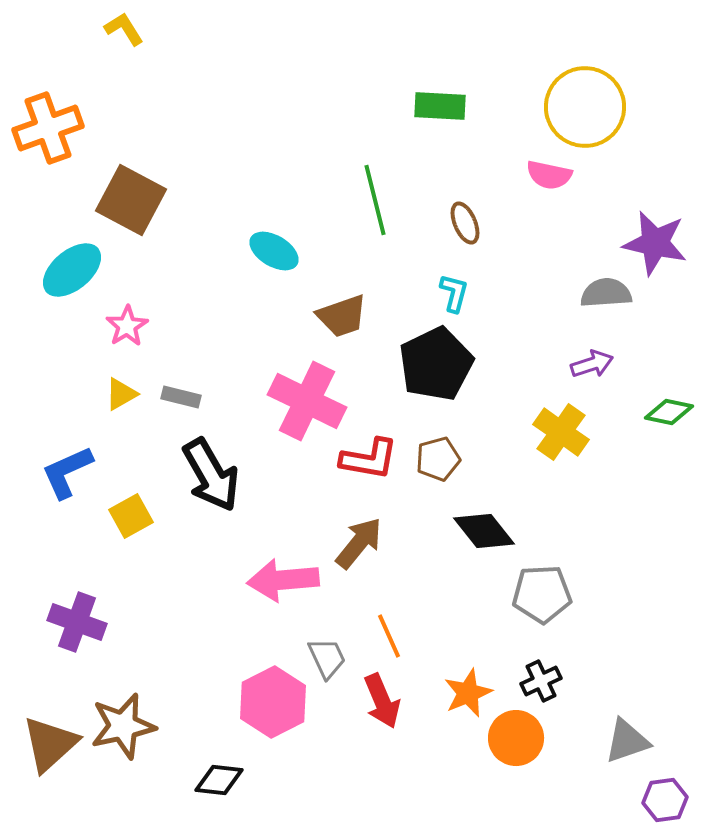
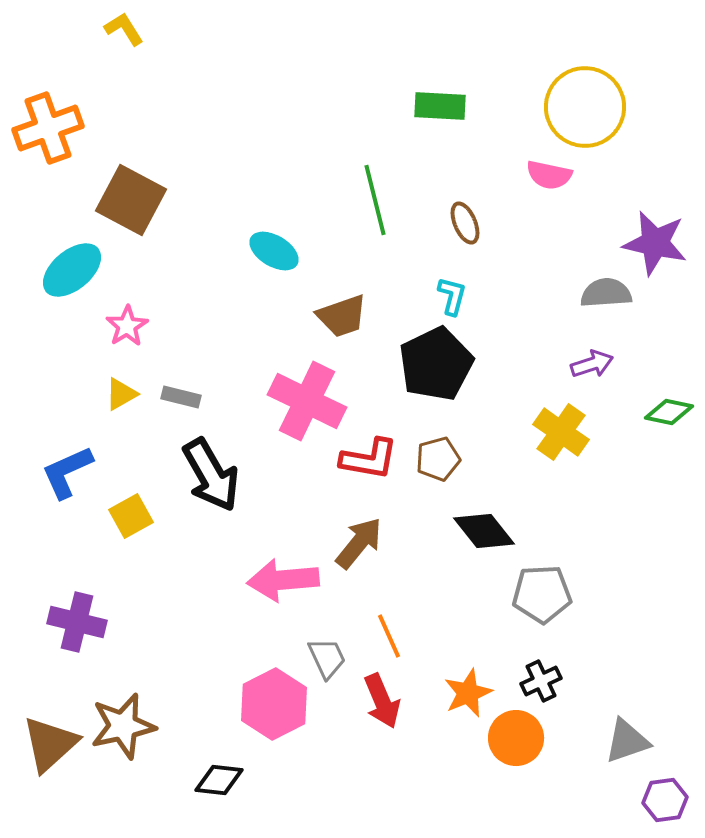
cyan L-shape at (454, 293): moved 2 px left, 3 px down
purple cross at (77, 622): rotated 6 degrees counterclockwise
pink hexagon at (273, 702): moved 1 px right, 2 px down
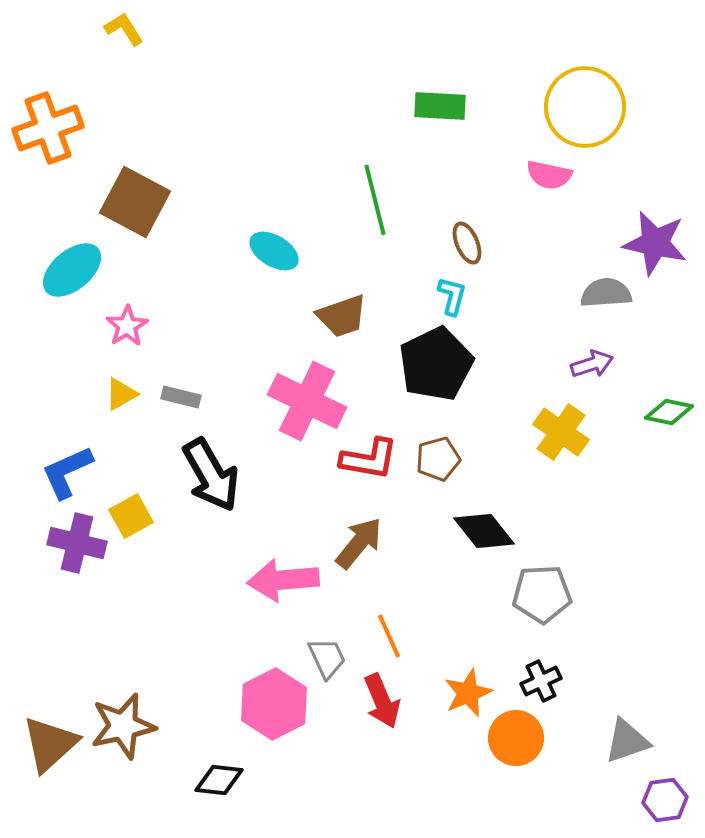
brown square at (131, 200): moved 4 px right, 2 px down
brown ellipse at (465, 223): moved 2 px right, 20 px down
purple cross at (77, 622): moved 79 px up
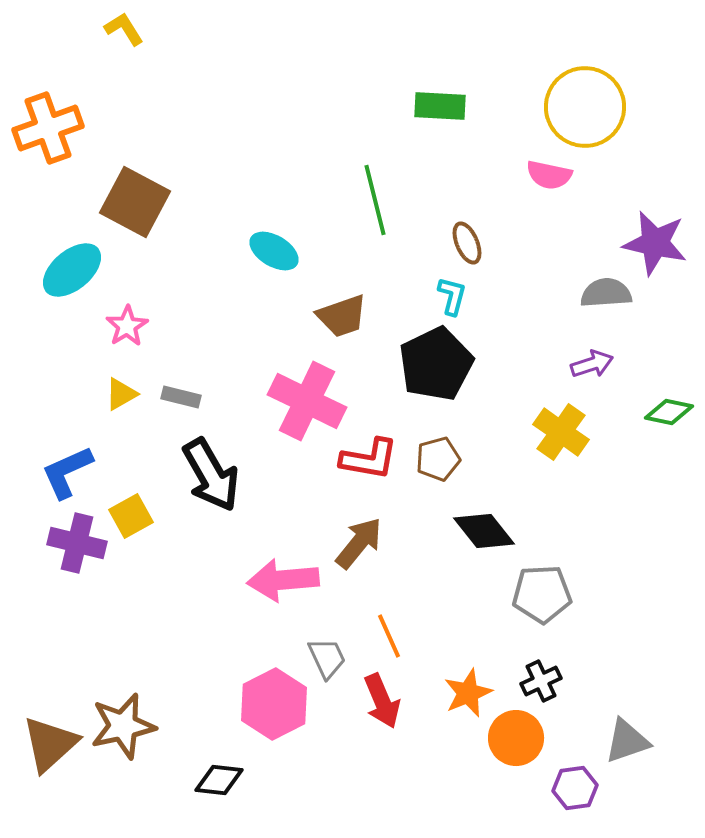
purple hexagon at (665, 800): moved 90 px left, 12 px up
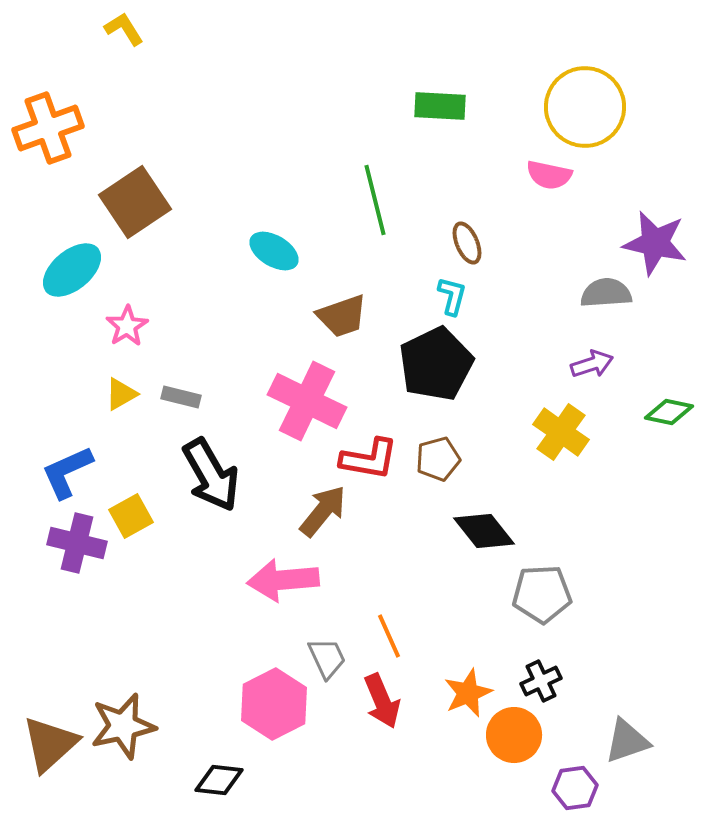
brown square at (135, 202): rotated 28 degrees clockwise
brown arrow at (359, 543): moved 36 px left, 32 px up
orange circle at (516, 738): moved 2 px left, 3 px up
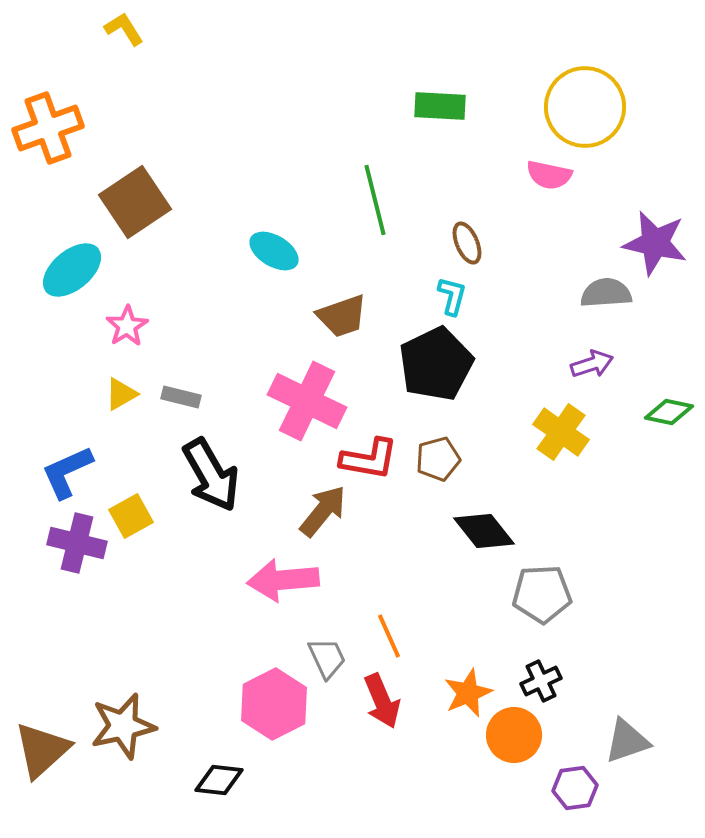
brown triangle at (50, 744): moved 8 px left, 6 px down
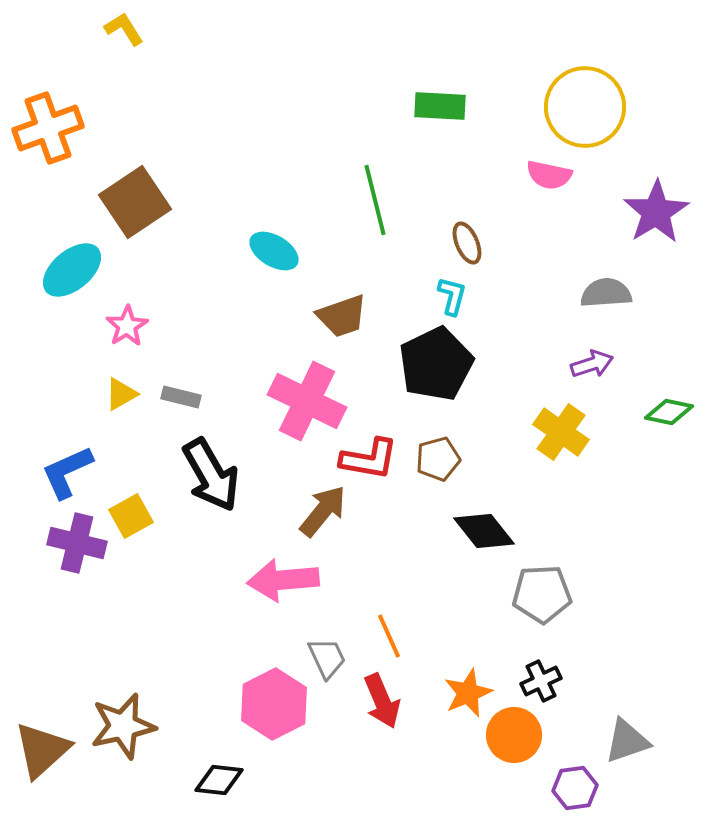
purple star at (655, 243): moved 1 px right, 31 px up; rotated 28 degrees clockwise
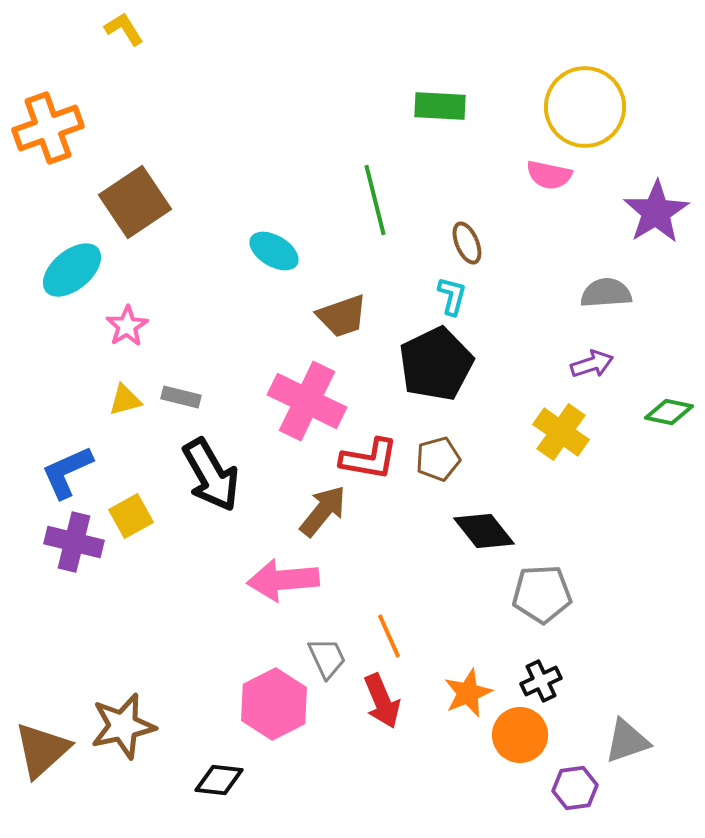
yellow triangle at (121, 394): moved 4 px right, 6 px down; rotated 15 degrees clockwise
purple cross at (77, 543): moved 3 px left, 1 px up
orange circle at (514, 735): moved 6 px right
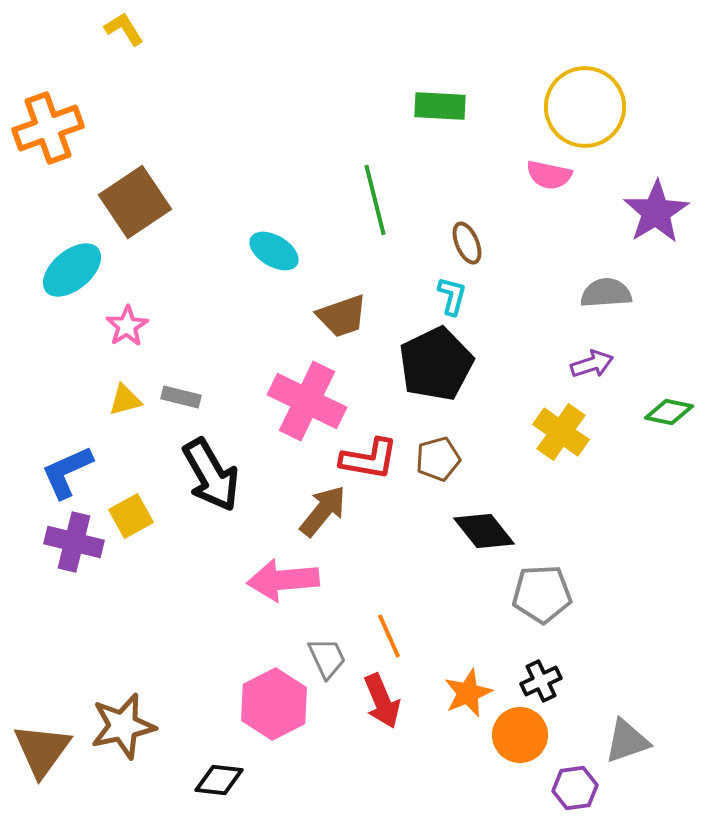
brown triangle at (42, 750): rotated 12 degrees counterclockwise
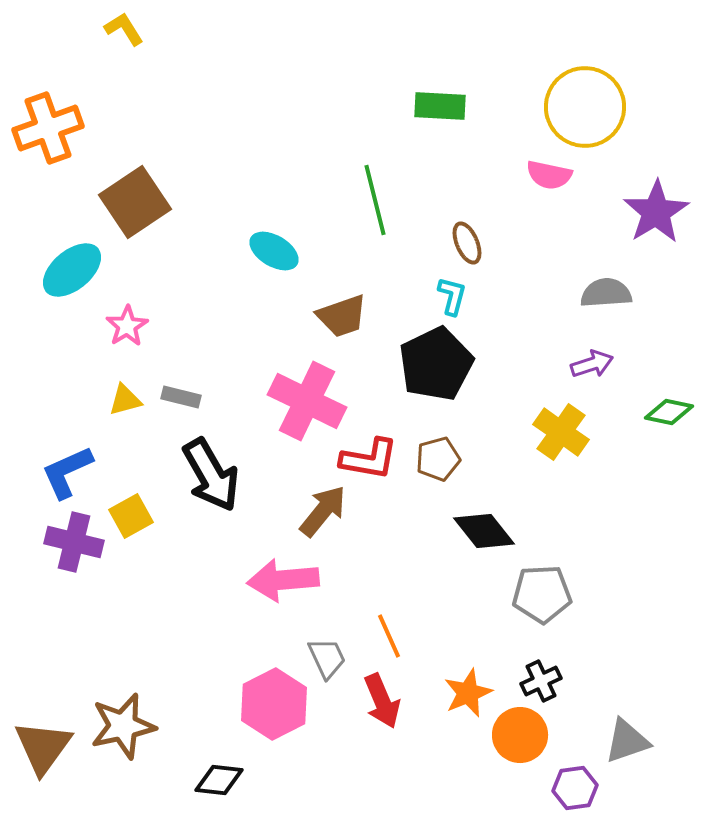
brown triangle at (42, 750): moved 1 px right, 3 px up
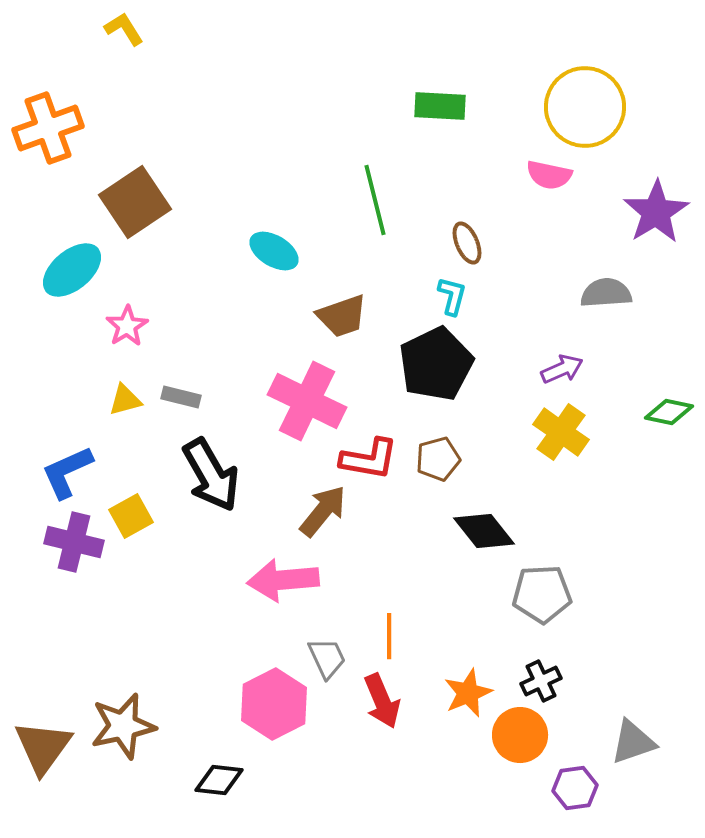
purple arrow at (592, 364): moved 30 px left, 5 px down; rotated 6 degrees counterclockwise
orange line at (389, 636): rotated 24 degrees clockwise
gray triangle at (627, 741): moved 6 px right, 1 px down
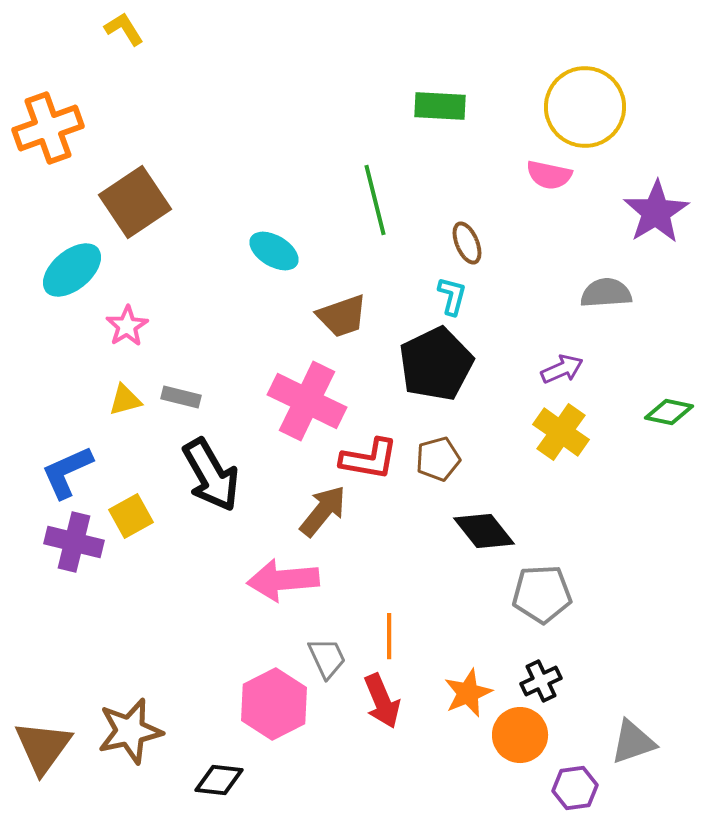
brown star at (123, 726): moved 7 px right, 5 px down
